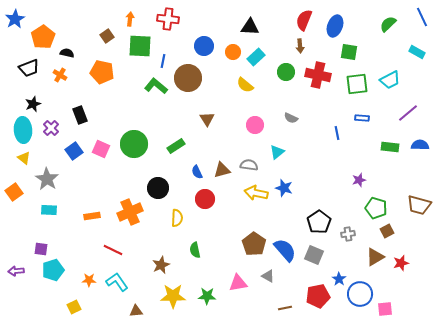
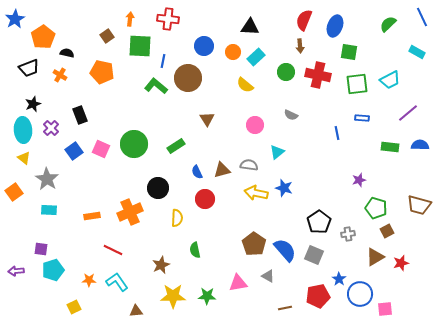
gray semicircle at (291, 118): moved 3 px up
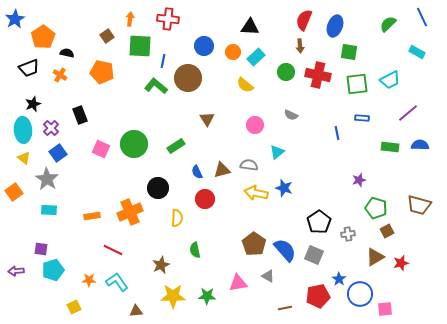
blue square at (74, 151): moved 16 px left, 2 px down
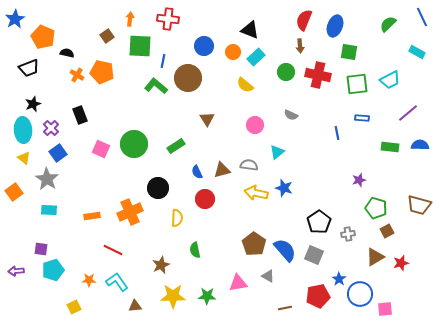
black triangle at (250, 27): moved 3 px down; rotated 18 degrees clockwise
orange pentagon at (43, 37): rotated 15 degrees counterclockwise
orange cross at (60, 75): moved 17 px right
brown triangle at (136, 311): moved 1 px left, 5 px up
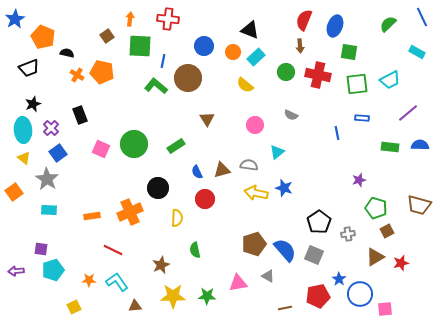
brown pentagon at (254, 244): rotated 20 degrees clockwise
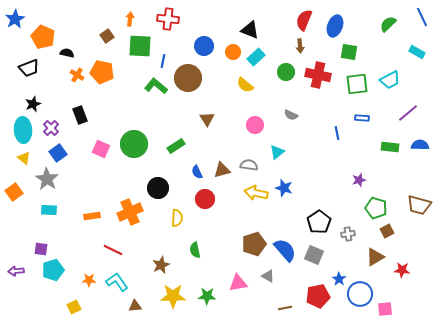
red star at (401, 263): moved 1 px right, 7 px down; rotated 21 degrees clockwise
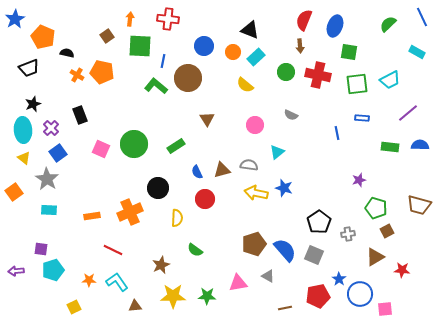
green semicircle at (195, 250): rotated 42 degrees counterclockwise
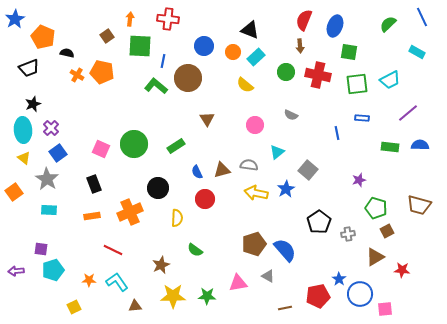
black rectangle at (80, 115): moved 14 px right, 69 px down
blue star at (284, 188): moved 2 px right, 1 px down; rotated 24 degrees clockwise
gray square at (314, 255): moved 6 px left, 85 px up; rotated 18 degrees clockwise
